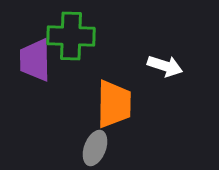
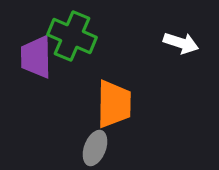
green cross: moved 1 px right; rotated 21 degrees clockwise
purple trapezoid: moved 1 px right, 3 px up
white arrow: moved 16 px right, 23 px up
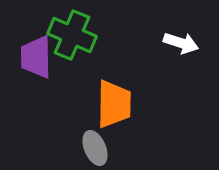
green cross: moved 1 px up
gray ellipse: rotated 44 degrees counterclockwise
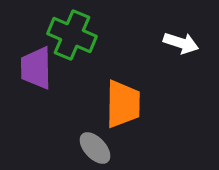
purple trapezoid: moved 11 px down
orange trapezoid: moved 9 px right
gray ellipse: rotated 20 degrees counterclockwise
